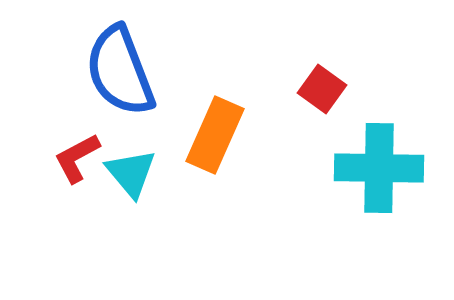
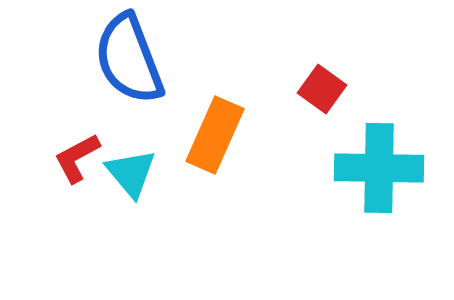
blue semicircle: moved 9 px right, 12 px up
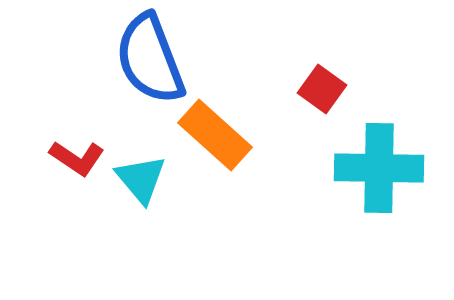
blue semicircle: moved 21 px right
orange rectangle: rotated 72 degrees counterclockwise
red L-shape: rotated 118 degrees counterclockwise
cyan triangle: moved 10 px right, 6 px down
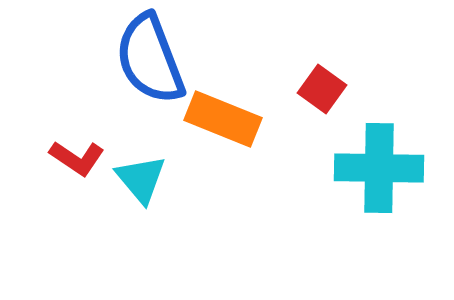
orange rectangle: moved 8 px right, 16 px up; rotated 20 degrees counterclockwise
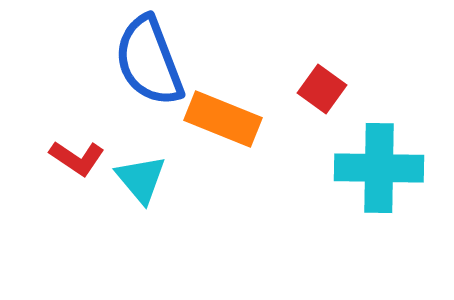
blue semicircle: moved 1 px left, 2 px down
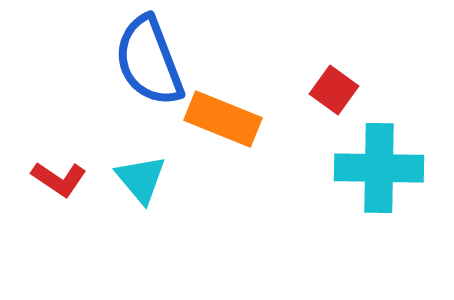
red square: moved 12 px right, 1 px down
red L-shape: moved 18 px left, 21 px down
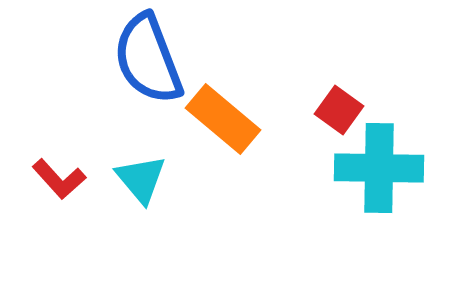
blue semicircle: moved 1 px left, 2 px up
red square: moved 5 px right, 20 px down
orange rectangle: rotated 18 degrees clockwise
red L-shape: rotated 14 degrees clockwise
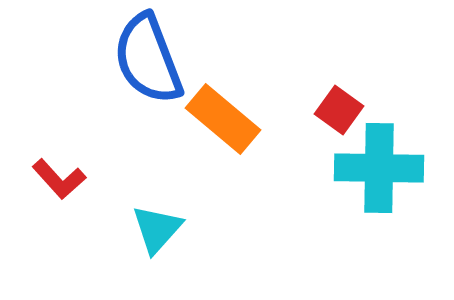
cyan triangle: moved 16 px right, 50 px down; rotated 22 degrees clockwise
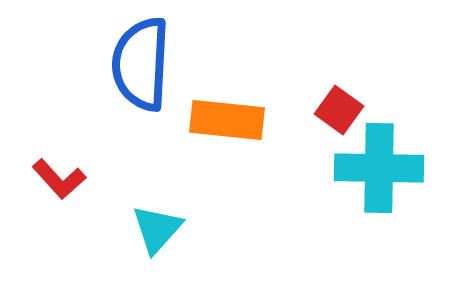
blue semicircle: moved 7 px left, 5 px down; rotated 24 degrees clockwise
orange rectangle: moved 4 px right, 1 px down; rotated 34 degrees counterclockwise
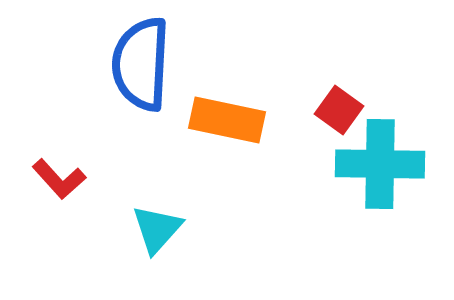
orange rectangle: rotated 6 degrees clockwise
cyan cross: moved 1 px right, 4 px up
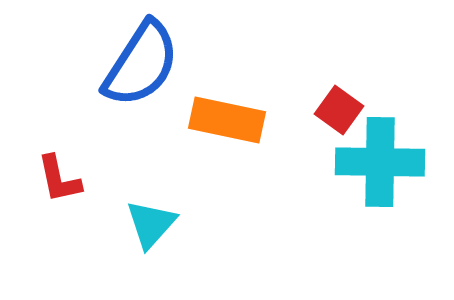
blue semicircle: rotated 150 degrees counterclockwise
cyan cross: moved 2 px up
red L-shape: rotated 30 degrees clockwise
cyan triangle: moved 6 px left, 5 px up
